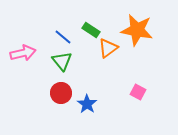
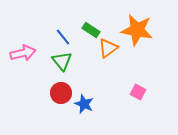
blue line: rotated 12 degrees clockwise
blue star: moved 3 px left; rotated 12 degrees counterclockwise
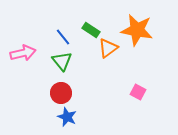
blue star: moved 17 px left, 13 px down
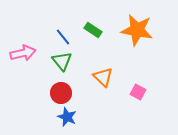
green rectangle: moved 2 px right
orange triangle: moved 5 px left, 29 px down; rotated 40 degrees counterclockwise
